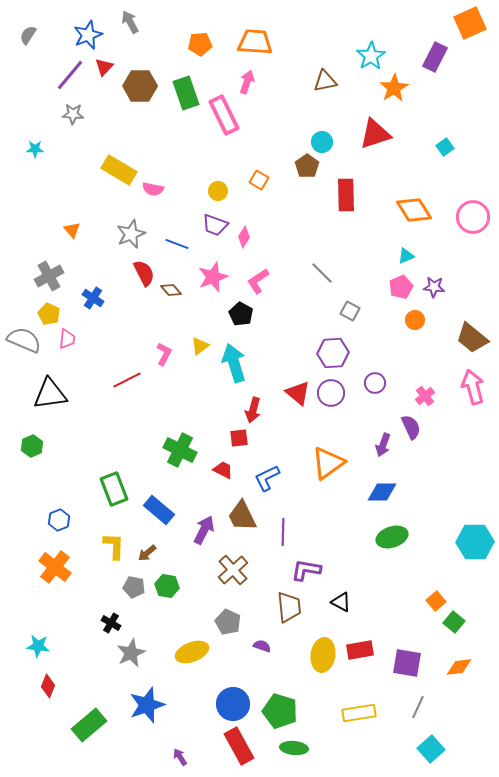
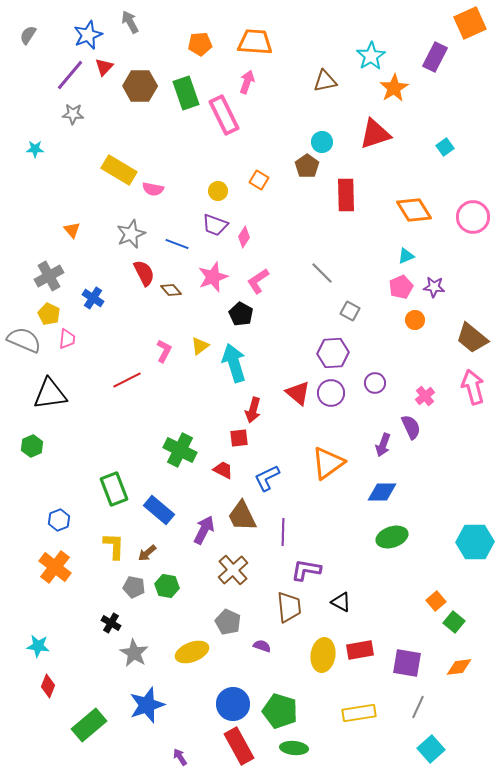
pink L-shape at (164, 354): moved 3 px up
gray star at (131, 653): moved 3 px right; rotated 16 degrees counterclockwise
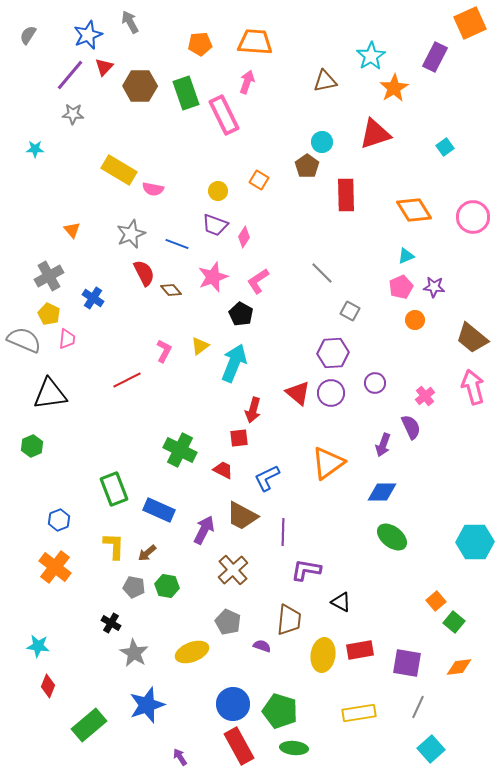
cyan arrow at (234, 363): rotated 39 degrees clockwise
blue rectangle at (159, 510): rotated 16 degrees counterclockwise
brown trapezoid at (242, 516): rotated 36 degrees counterclockwise
green ellipse at (392, 537): rotated 56 degrees clockwise
brown trapezoid at (289, 607): moved 13 px down; rotated 12 degrees clockwise
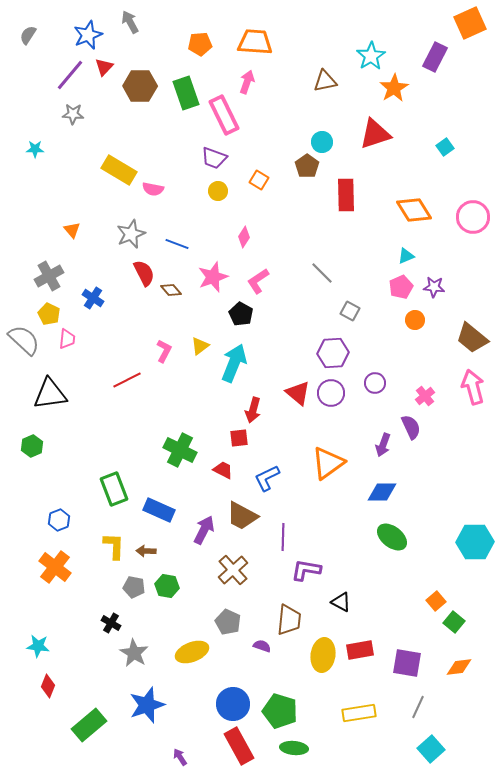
purple trapezoid at (215, 225): moved 1 px left, 67 px up
gray semicircle at (24, 340): rotated 20 degrees clockwise
purple line at (283, 532): moved 5 px down
brown arrow at (147, 553): moved 1 px left, 2 px up; rotated 42 degrees clockwise
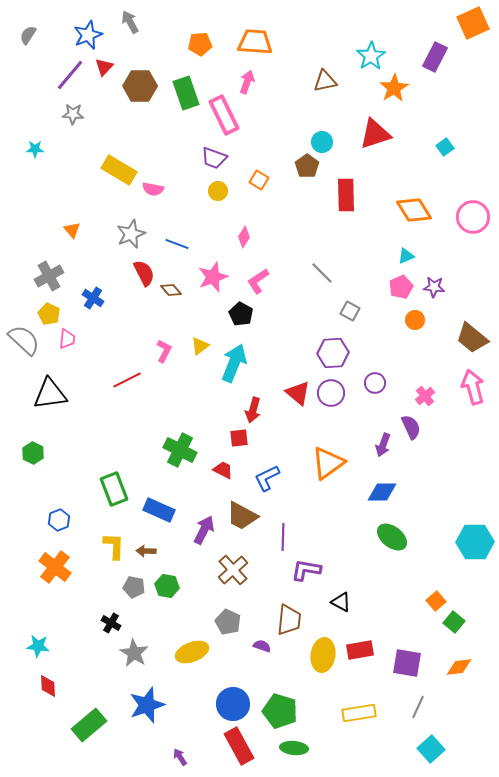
orange square at (470, 23): moved 3 px right
green hexagon at (32, 446): moved 1 px right, 7 px down; rotated 10 degrees counterclockwise
red diamond at (48, 686): rotated 25 degrees counterclockwise
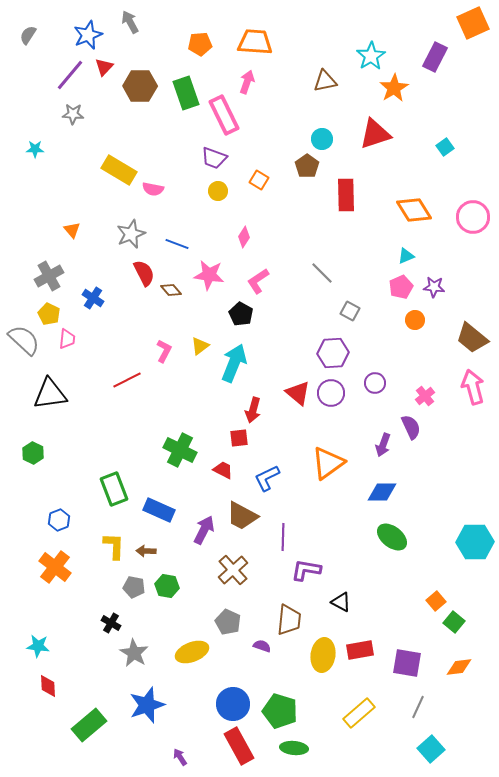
cyan circle at (322, 142): moved 3 px up
pink star at (213, 277): moved 4 px left, 2 px up; rotated 28 degrees clockwise
yellow rectangle at (359, 713): rotated 32 degrees counterclockwise
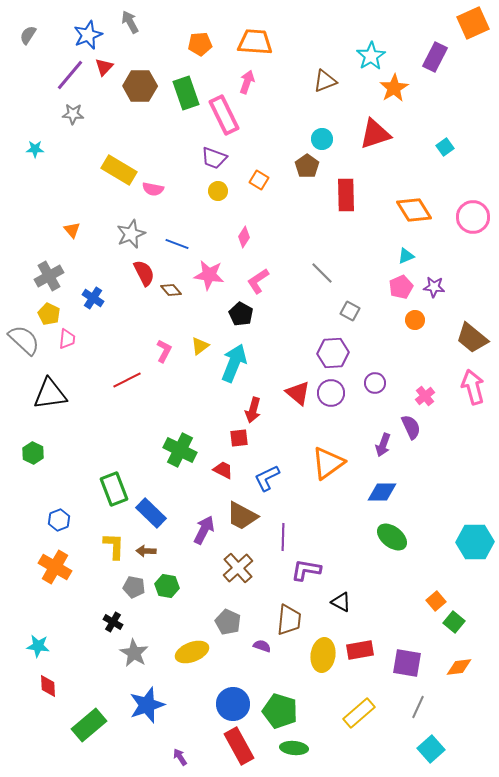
brown triangle at (325, 81): rotated 10 degrees counterclockwise
blue rectangle at (159, 510): moved 8 px left, 3 px down; rotated 20 degrees clockwise
orange cross at (55, 567): rotated 8 degrees counterclockwise
brown cross at (233, 570): moved 5 px right, 2 px up
black cross at (111, 623): moved 2 px right, 1 px up
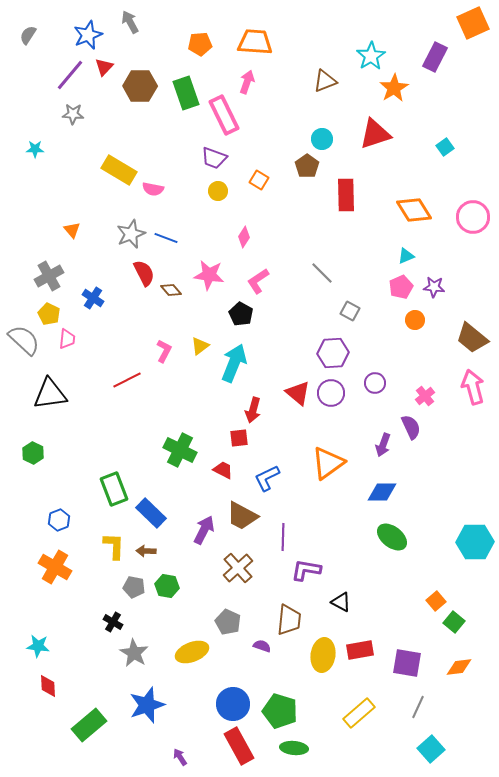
blue line at (177, 244): moved 11 px left, 6 px up
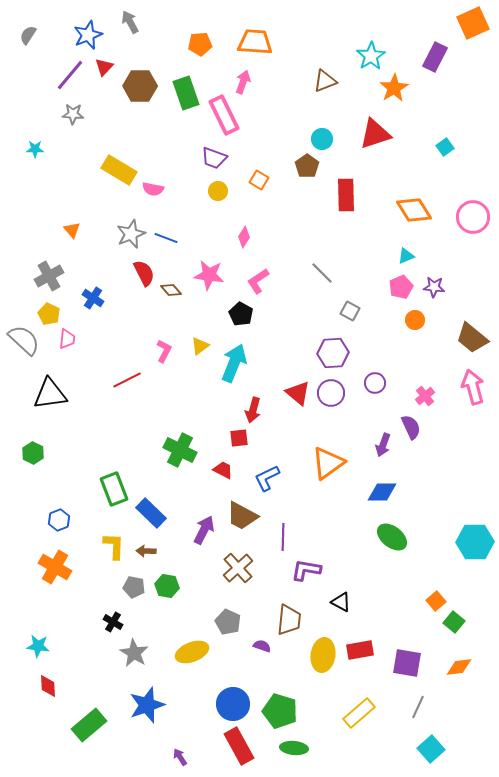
pink arrow at (247, 82): moved 4 px left
